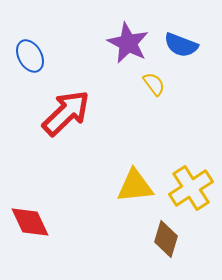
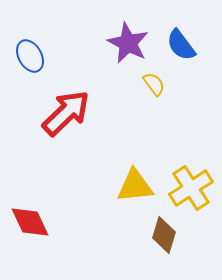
blue semicircle: rotated 32 degrees clockwise
brown diamond: moved 2 px left, 4 px up
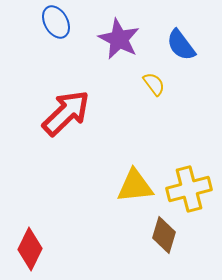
purple star: moved 9 px left, 4 px up
blue ellipse: moved 26 px right, 34 px up
yellow cross: moved 2 px left, 1 px down; rotated 18 degrees clockwise
red diamond: moved 27 px down; rotated 51 degrees clockwise
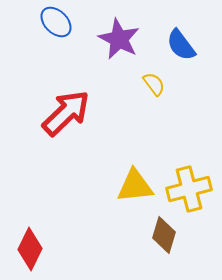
blue ellipse: rotated 16 degrees counterclockwise
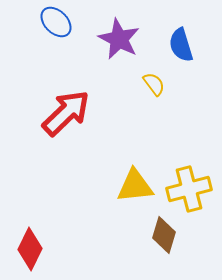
blue semicircle: rotated 20 degrees clockwise
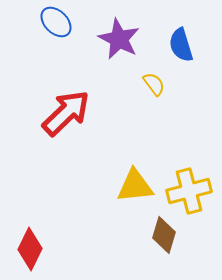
yellow cross: moved 2 px down
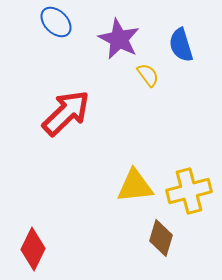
yellow semicircle: moved 6 px left, 9 px up
brown diamond: moved 3 px left, 3 px down
red diamond: moved 3 px right
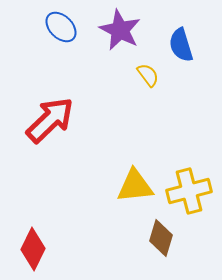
blue ellipse: moved 5 px right, 5 px down
purple star: moved 1 px right, 9 px up
red arrow: moved 16 px left, 7 px down
